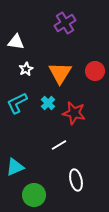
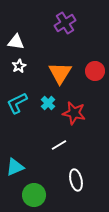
white star: moved 7 px left, 3 px up
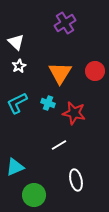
white triangle: rotated 36 degrees clockwise
cyan cross: rotated 24 degrees counterclockwise
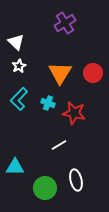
red circle: moved 2 px left, 2 px down
cyan L-shape: moved 2 px right, 4 px up; rotated 20 degrees counterclockwise
cyan triangle: rotated 24 degrees clockwise
green circle: moved 11 px right, 7 px up
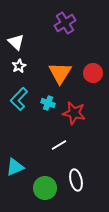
cyan triangle: rotated 24 degrees counterclockwise
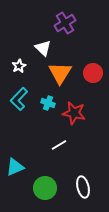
white triangle: moved 27 px right, 6 px down
white ellipse: moved 7 px right, 7 px down
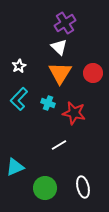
white triangle: moved 16 px right, 1 px up
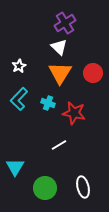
cyan triangle: rotated 36 degrees counterclockwise
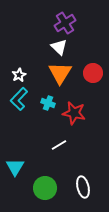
white star: moved 9 px down
